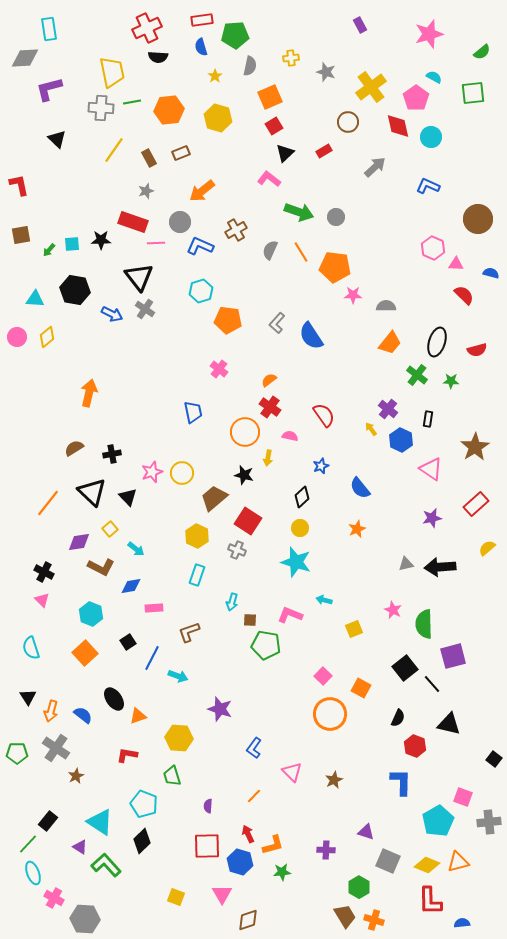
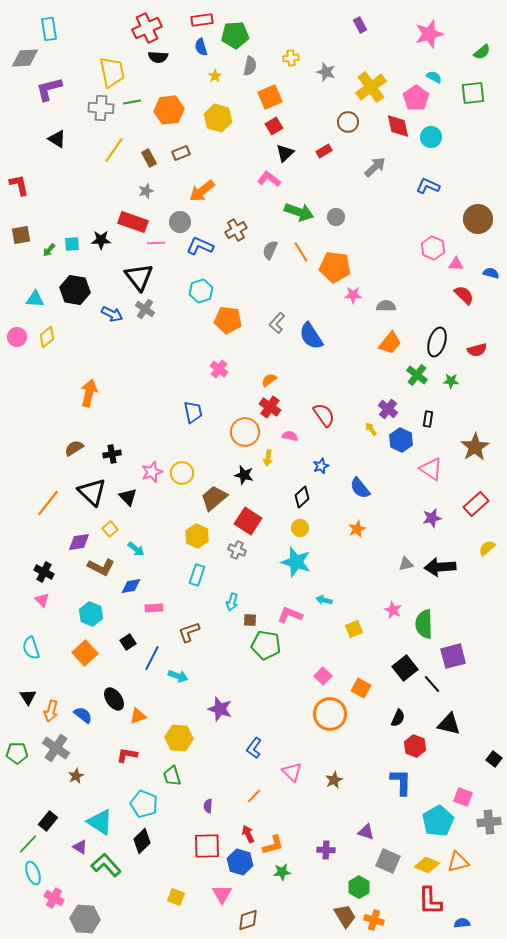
black triangle at (57, 139): rotated 12 degrees counterclockwise
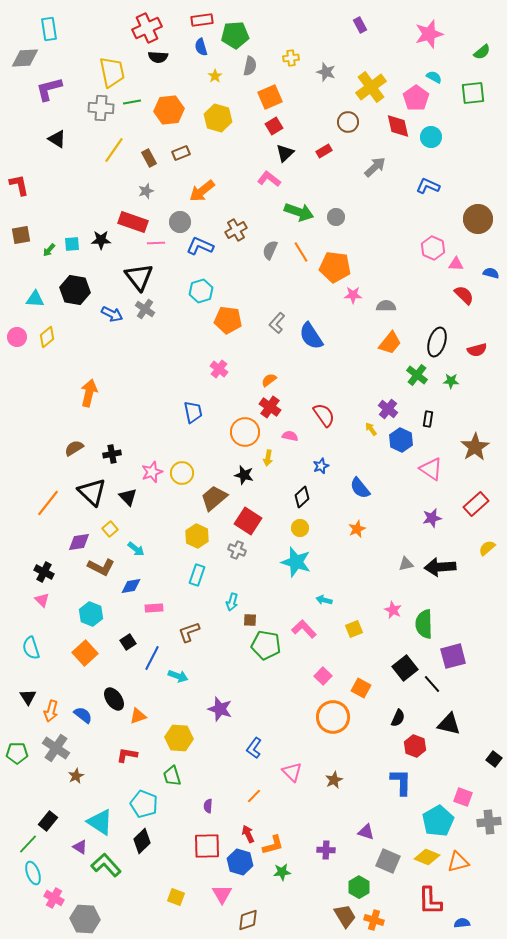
pink L-shape at (290, 615): moved 14 px right, 14 px down; rotated 25 degrees clockwise
orange circle at (330, 714): moved 3 px right, 3 px down
yellow diamond at (427, 865): moved 8 px up
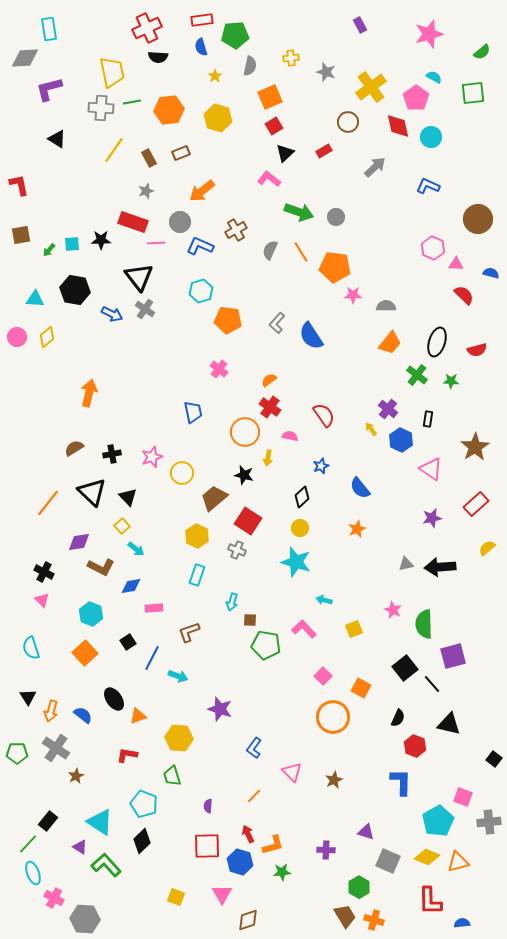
pink star at (152, 472): moved 15 px up
yellow square at (110, 529): moved 12 px right, 3 px up
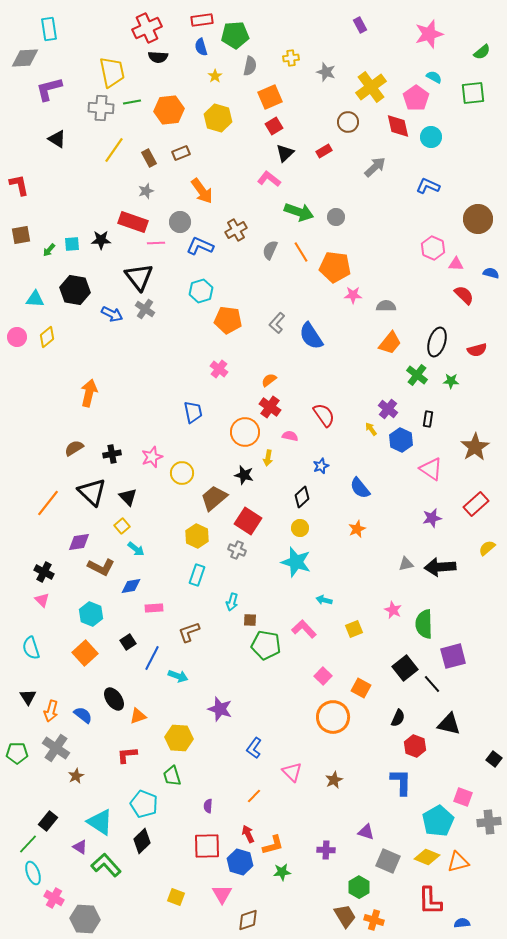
orange arrow at (202, 191): rotated 88 degrees counterclockwise
red L-shape at (127, 755): rotated 15 degrees counterclockwise
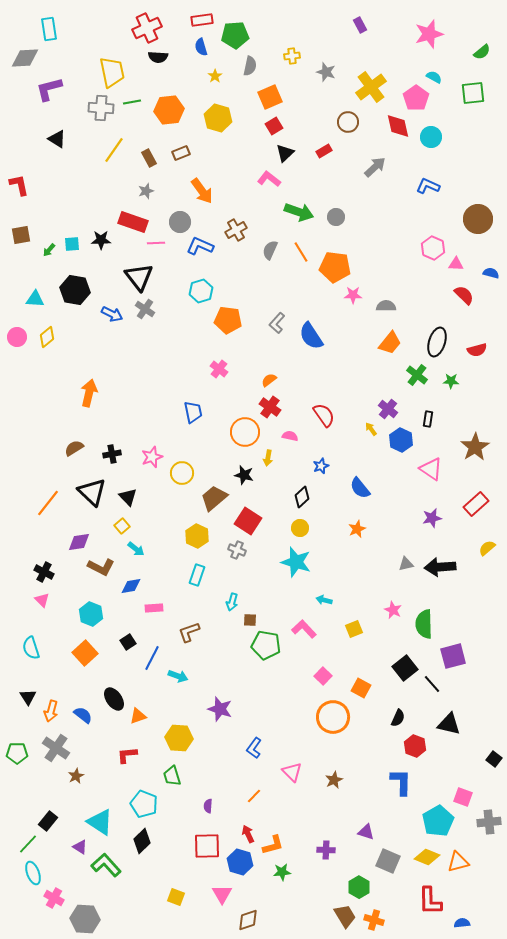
yellow cross at (291, 58): moved 1 px right, 2 px up
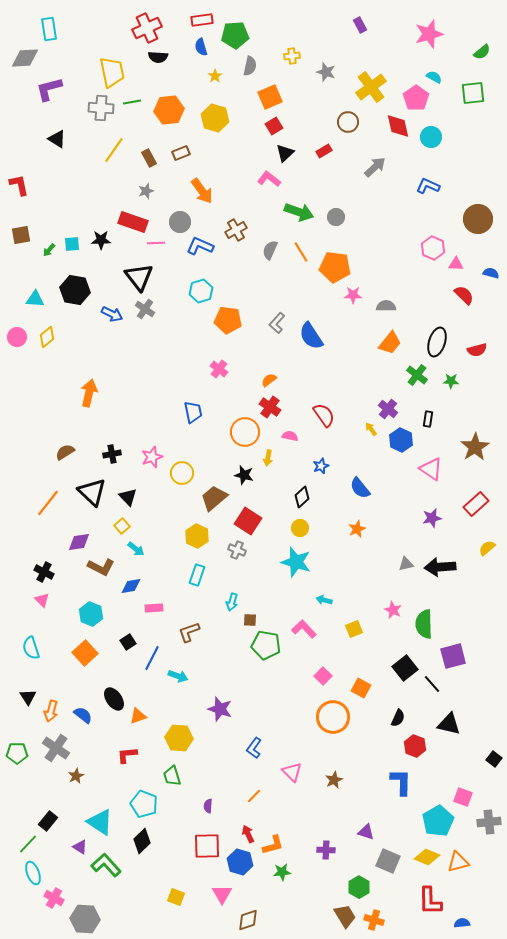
yellow hexagon at (218, 118): moved 3 px left
brown semicircle at (74, 448): moved 9 px left, 4 px down
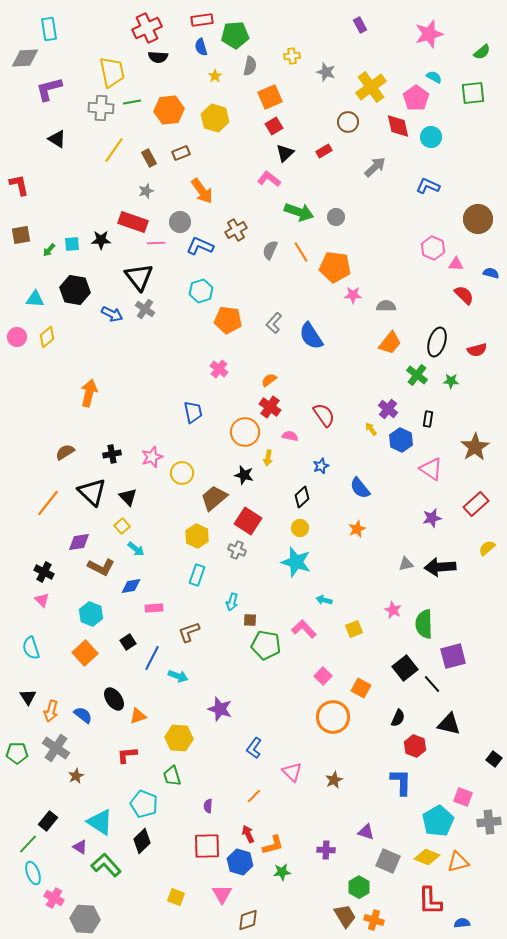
gray L-shape at (277, 323): moved 3 px left
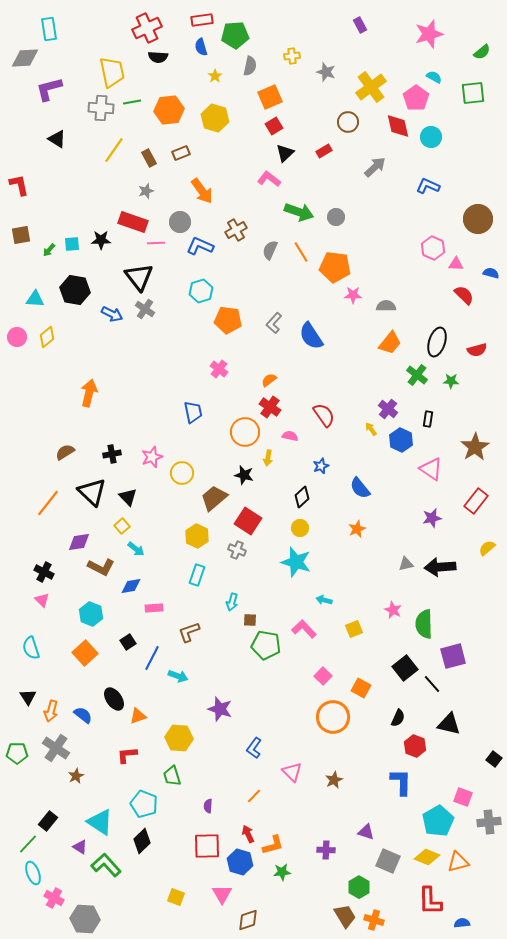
red rectangle at (476, 504): moved 3 px up; rotated 10 degrees counterclockwise
